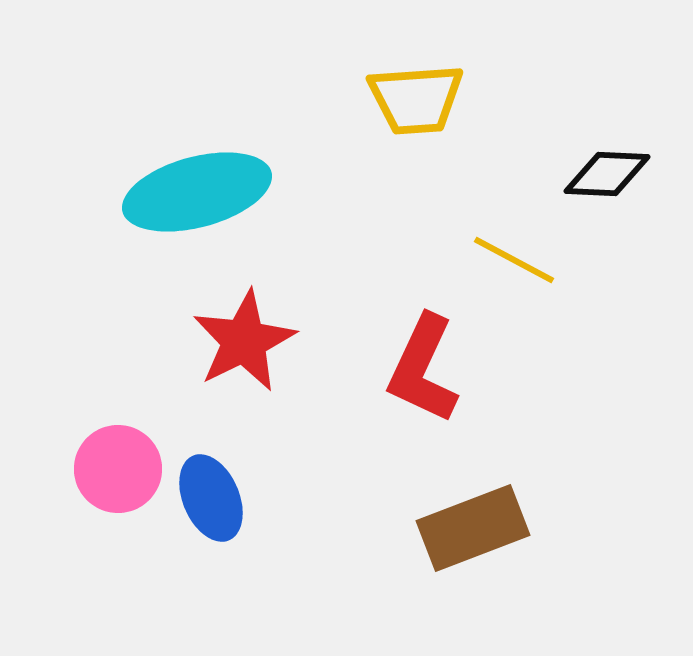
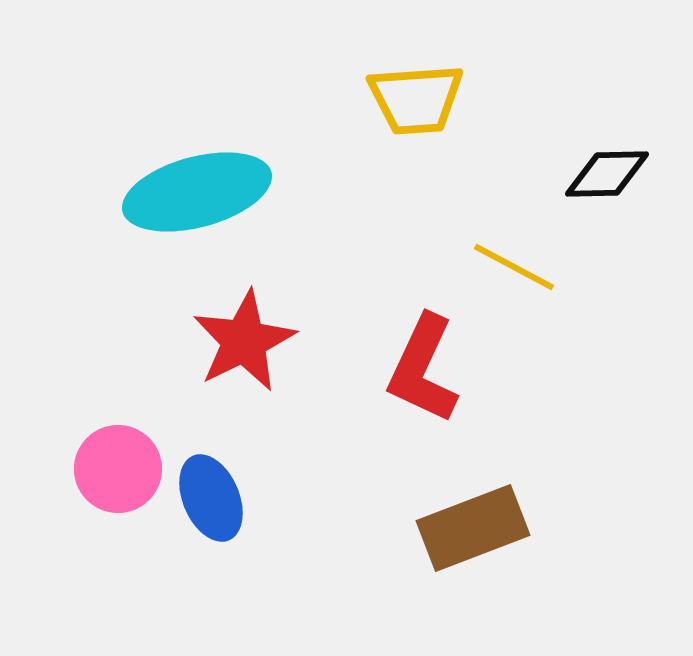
black diamond: rotated 4 degrees counterclockwise
yellow line: moved 7 px down
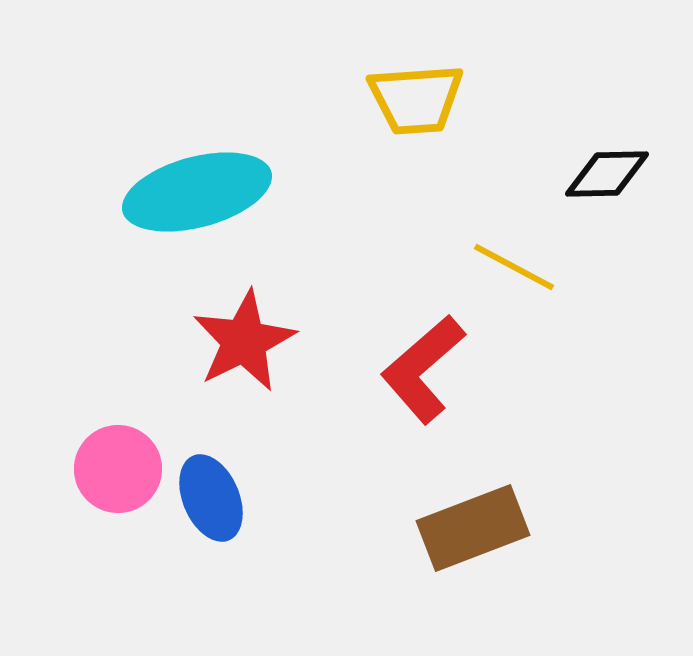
red L-shape: rotated 24 degrees clockwise
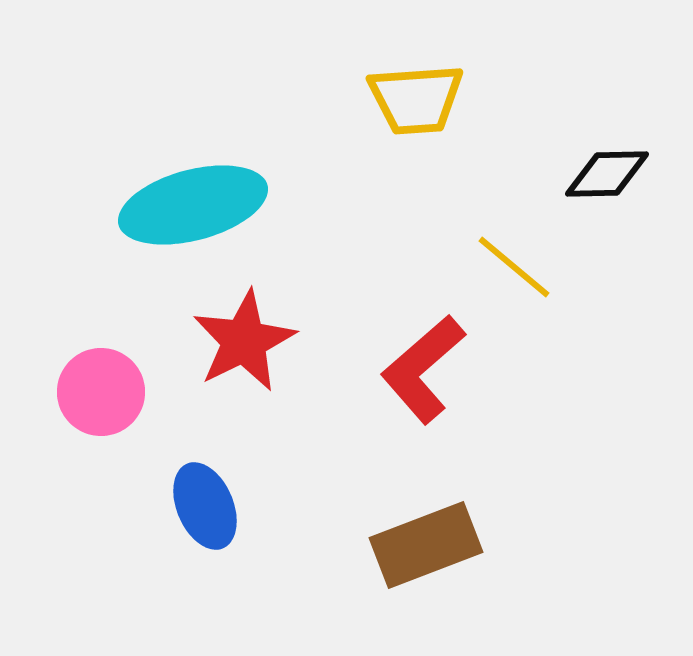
cyan ellipse: moved 4 px left, 13 px down
yellow line: rotated 12 degrees clockwise
pink circle: moved 17 px left, 77 px up
blue ellipse: moved 6 px left, 8 px down
brown rectangle: moved 47 px left, 17 px down
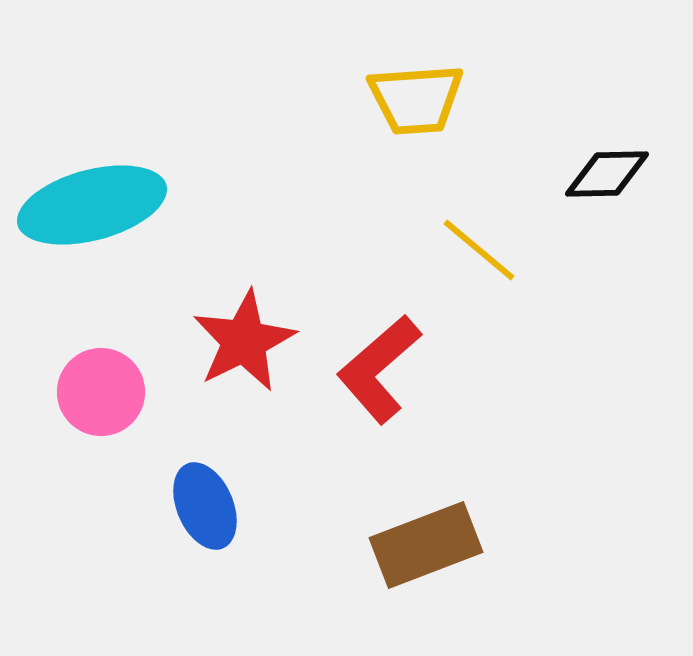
cyan ellipse: moved 101 px left
yellow line: moved 35 px left, 17 px up
red L-shape: moved 44 px left
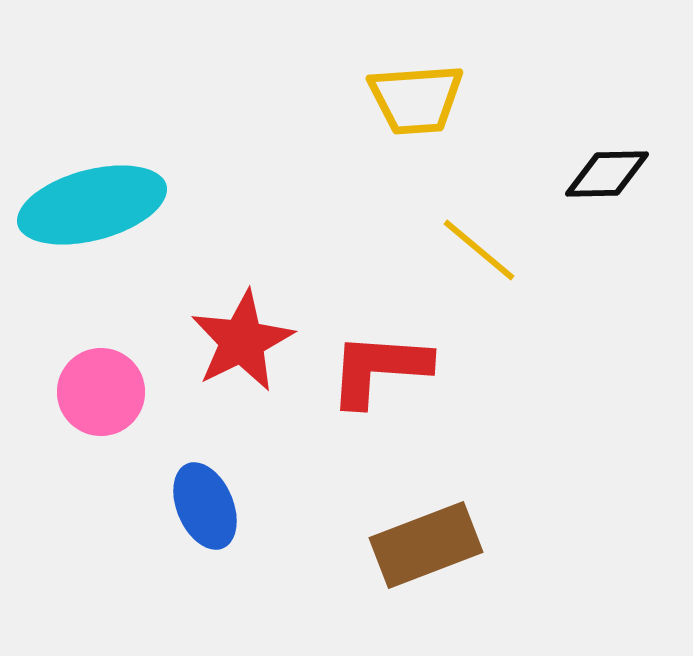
red star: moved 2 px left
red L-shape: rotated 45 degrees clockwise
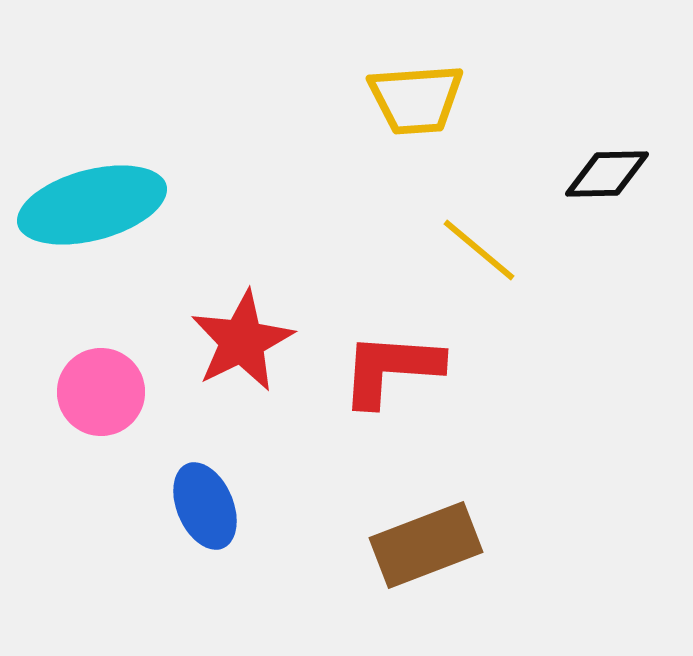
red L-shape: moved 12 px right
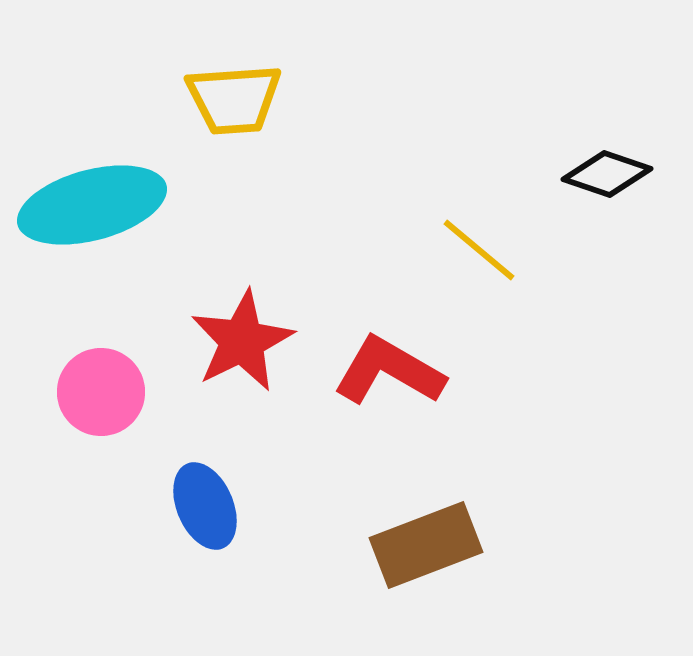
yellow trapezoid: moved 182 px left
black diamond: rotated 20 degrees clockwise
red L-shape: moved 2 px left, 2 px down; rotated 26 degrees clockwise
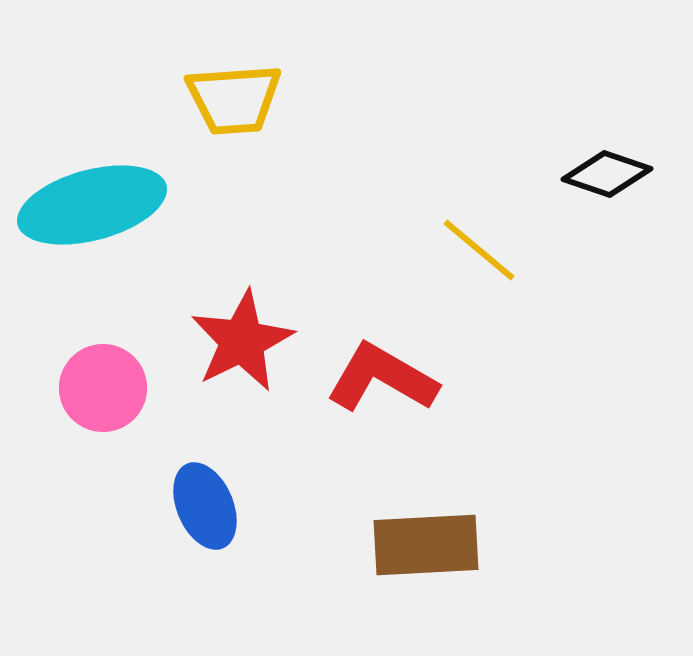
red L-shape: moved 7 px left, 7 px down
pink circle: moved 2 px right, 4 px up
brown rectangle: rotated 18 degrees clockwise
